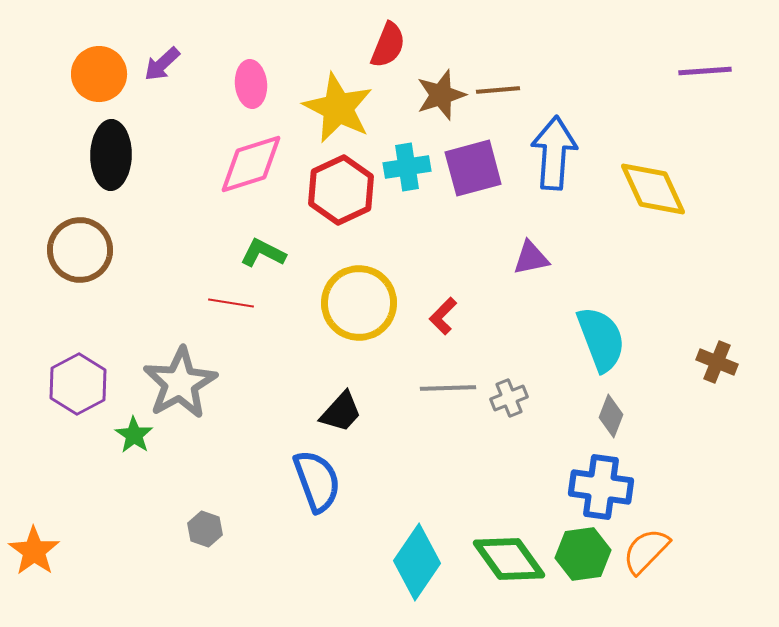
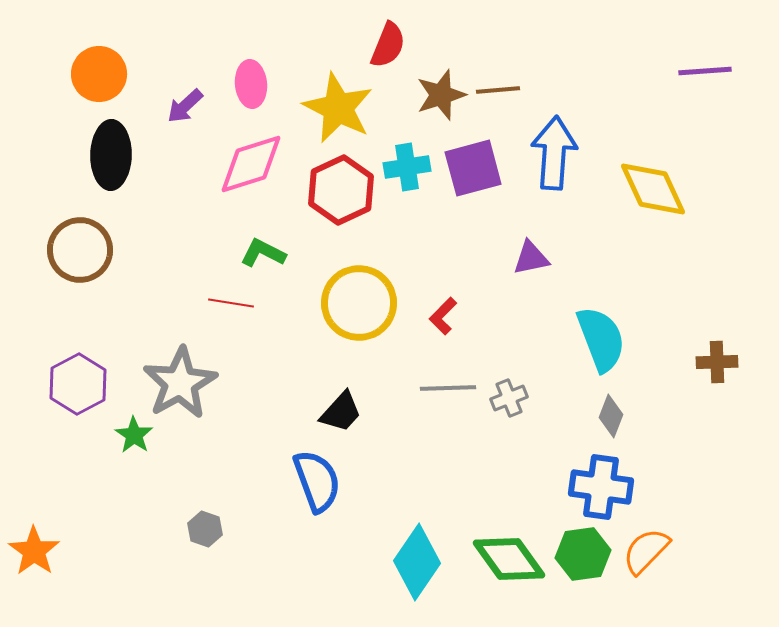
purple arrow: moved 23 px right, 42 px down
brown cross: rotated 24 degrees counterclockwise
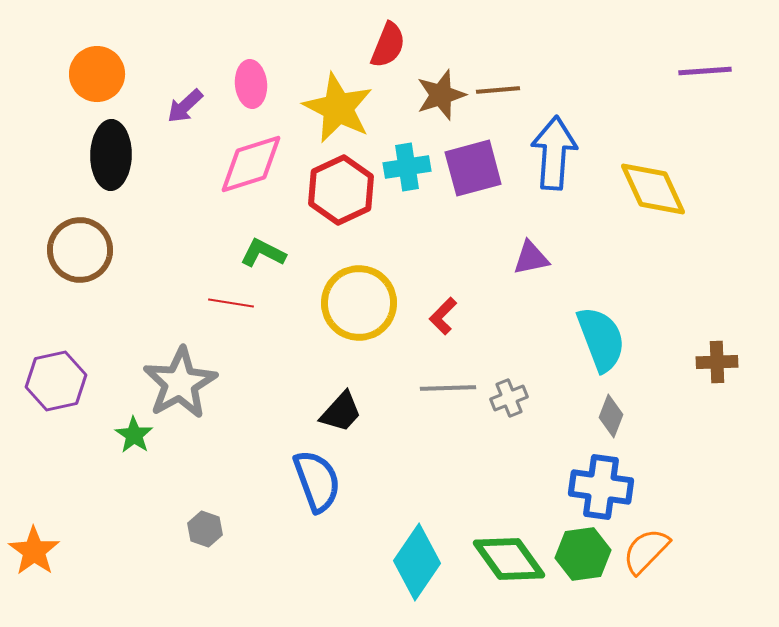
orange circle: moved 2 px left
purple hexagon: moved 22 px left, 3 px up; rotated 16 degrees clockwise
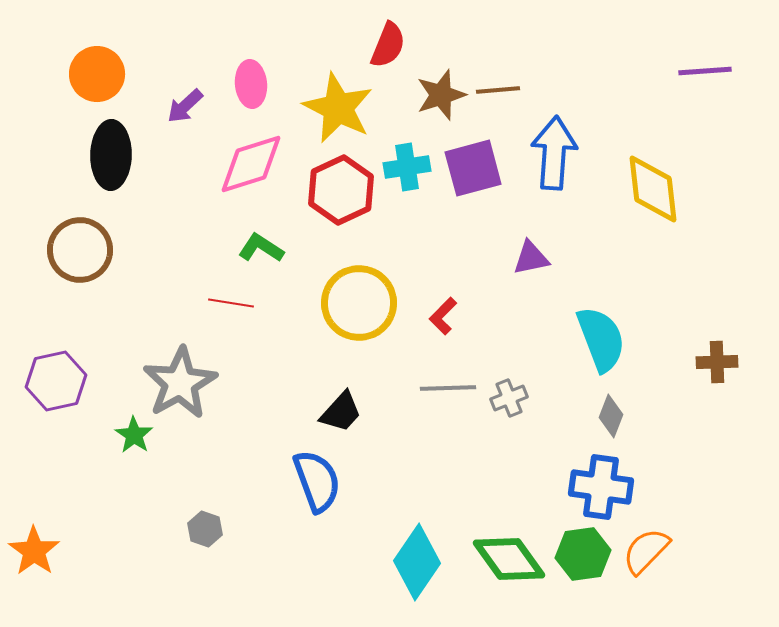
yellow diamond: rotated 18 degrees clockwise
green L-shape: moved 2 px left, 5 px up; rotated 6 degrees clockwise
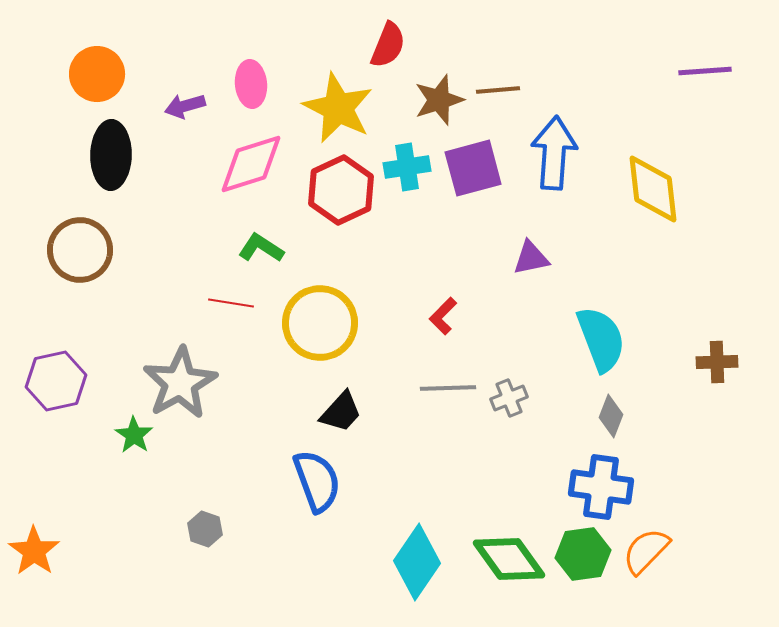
brown star: moved 2 px left, 5 px down
purple arrow: rotated 27 degrees clockwise
yellow circle: moved 39 px left, 20 px down
